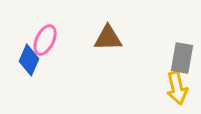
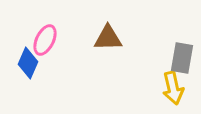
blue diamond: moved 1 px left, 3 px down
yellow arrow: moved 4 px left
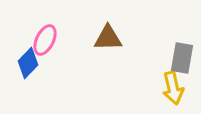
blue diamond: rotated 20 degrees clockwise
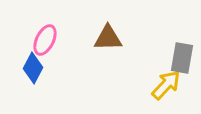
blue diamond: moved 5 px right, 5 px down; rotated 16 degrees counterclockwise
yellow arrow: moved 7 px left, 3 px up; rotated 124 degrees counterclockwise
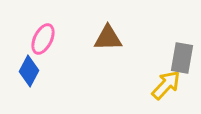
pink ellipse: moved 2 px left, 1 px up
blue diamond: moved 4 px left, 3 px down
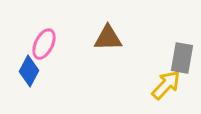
pink ellipse: moved 1 px right, 5 px down
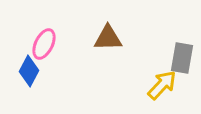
yellow arrow: moved 4 px left
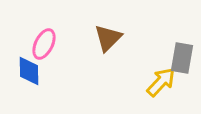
brown triangle: rotated 44 degrees counterclockwise
blue diamond: rotated 28 degrees counterclockwise
yellow arrow: moved 1 px left, 3 px up
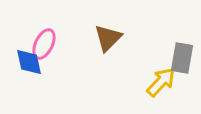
blue diamond: moved 9 px up; rotated 12 degrees counterclockwise
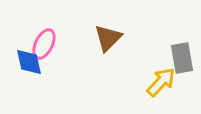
gray rectangle: rotated 20 degrees counterclockwise
